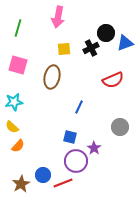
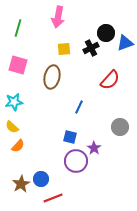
red semicircle: moved 3 px left; rotated 25 degrees counterclockwise
blue circle: moved 2 px left, 4 px down
red line: moved 10 px left, 15 px down
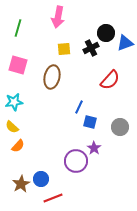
blue square: moved 20 px right, 15 px up
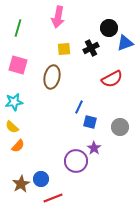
black circle: moved 3 px right, 5 px up
red semicircle: moved 2 px right, 1 px up; rotated 20 degrees clockwise
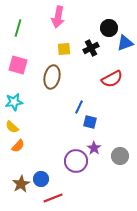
gray circle: moved 29 px down
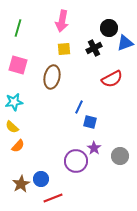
pink arrow: moved 4 px right, 4 px down
black cross: moved 3 px right
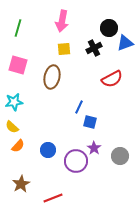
blue circle: moved 7 px right, 29 px up
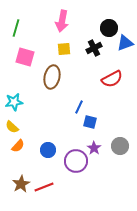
green line: moved 2 px left
pink square: moved 7 px right, 8 px up
gray circle: moved 10 px up
red line: moved 9 px left, 11 px up
